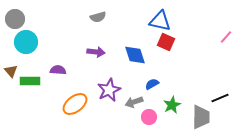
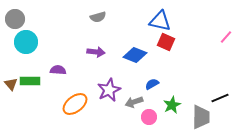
blue diamond: rotated 50 degrees counterclockwise
brown triangle: moved 13 px down
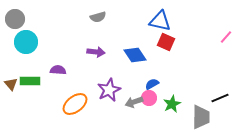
blue diamond: rotated 35 degrees clockwise
green star: moved 1 px up
pink circle: moved 19 px up
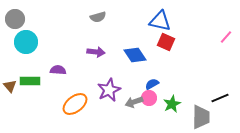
brown triangle: moved 1 px left, 2 px down
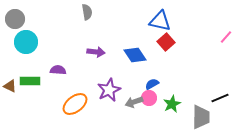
gray semicircle: moved 11 px left, 5 px up; rotated 84 degrees counterclockwise
red square: rotated 24 degrees clockwise
brown triangle: rotated 24 degrees counterclockwise
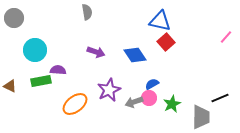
gray circle: moved 1 px left, 1 px up
cyan circle: moved 9 px right, 8 px down
purple arrow: rotated 12 degrees clockwise
green rectangle: moved 11 px right; rotated 12 degrees counterclockwise
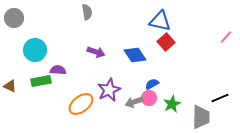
orange ellipse: moved 6 px right
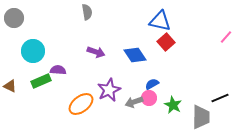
cyan circle: moved 2 px left, 1 px down
green rectangle: rotated 12 degrees counterclockwise
green star: moved 1 px right, 1 px down; rotated 18 degrees counterclockwise
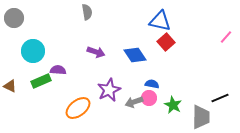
blue semicircle: rotated 40 degrees clockwise
orange ellipse: moved 3 px left, 4 px down
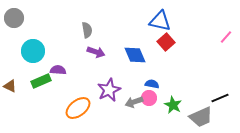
gray semicircle: moved 18 px down
blue diamond: rotated 10 degrees clockwise
gray trapezoid: rotated 65 degrees clockwise
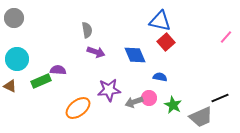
cyan circle: moved 16 px left, 8 px down
blue semicircle: moved 8 px right, 7 px up
purple star: rotated 20 degrees clockwise
